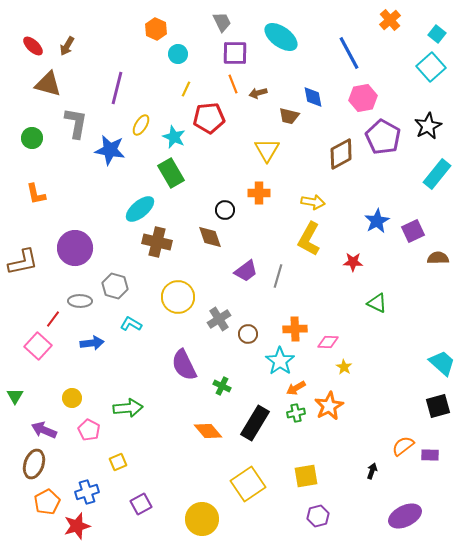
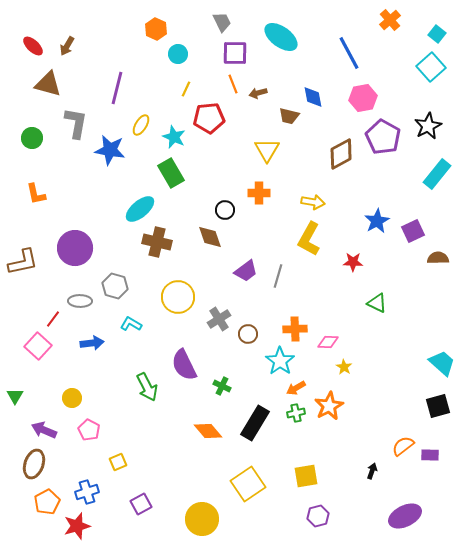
green arrow at (128, 408): moved 19 px right, 21 px up; rotated 68 degrees clockwise
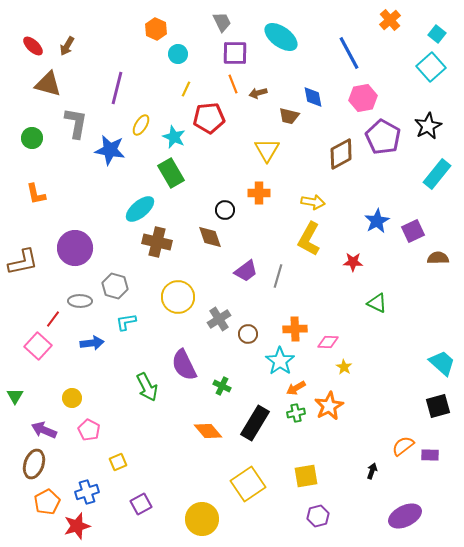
cyan L-shape at (131, 324): moved 5 px left, 2 px up; rotated 40 degrees counterclockwise
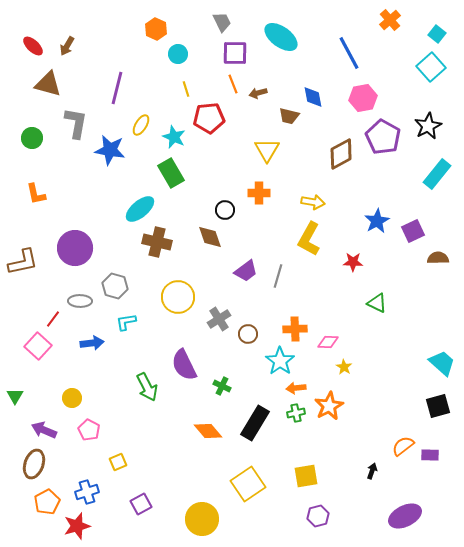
yellow line at (186, 89): rotated 42 degrees counterclockwise
orange arrow at (296, 388): rotated 24 degrees clockwise
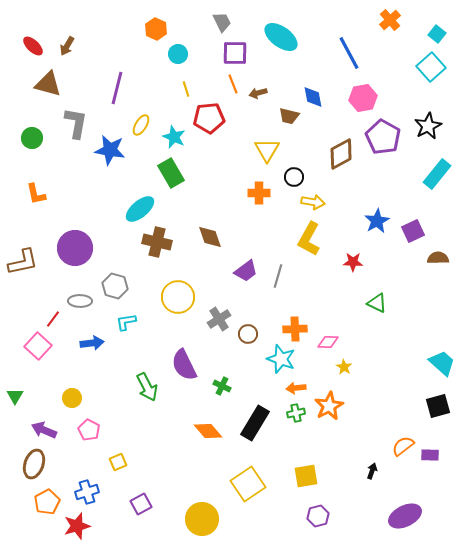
black circle at (225, 210): moved 69 px right, 33 px up
cyan star at (280, 361): moved 1 px right, 2 px up; rotated 16 degrees counterclockwise
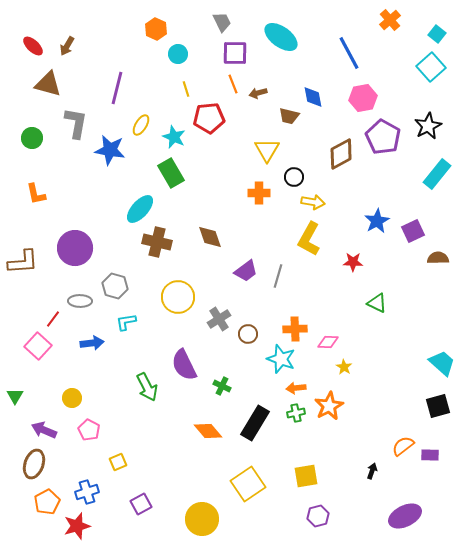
cyan ellipse at (140, 209): rotated 8 degrees counterclockwise
brown L-shape at (23, 262): rotated 8 degrees clockwise
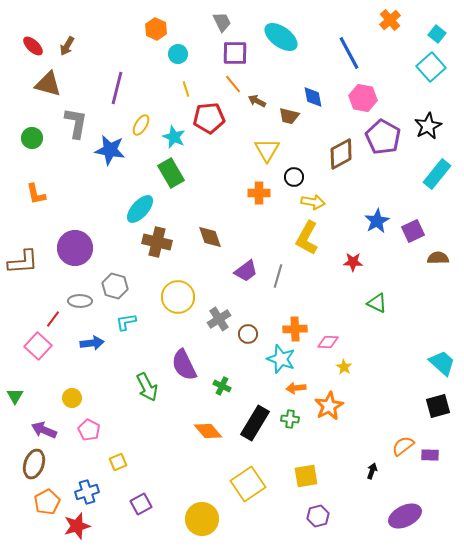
orange line at (233, 84): rotated 18 degrees counterclockwise
brown arrow at (258, 93): moved 1 px left, 8 px down; rotated 42 degrees clockwise
pink hexagon at (363, 98): rotated 20 degrees clockwise
yellow L-shape at (309, 239): moved 2 px left, 1 px up
green cross at (296, 413): moved 6 px left, 6 px down; rotated 18 degrees clockwise
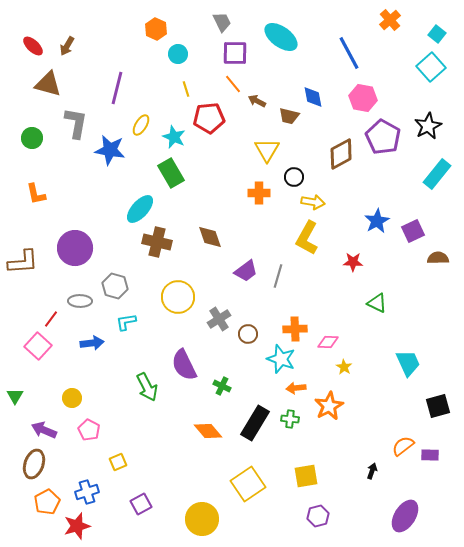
red line at (53, 319): moved 2 px left
cyan trapezoid at (442, 363): moved 34 px left; rotated 24 degrees clockwise
purple ellipse at (405, 516): rotated 32 degrees counterclockwise
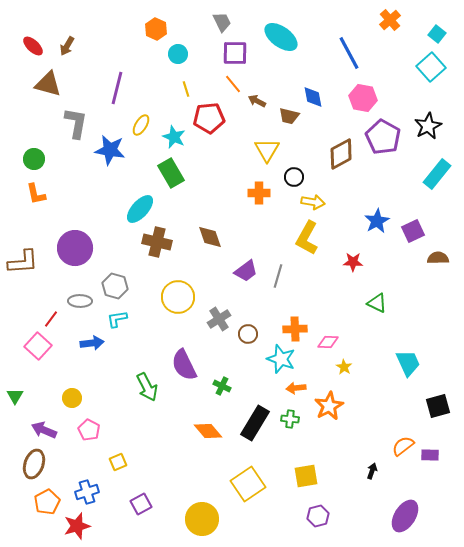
green circle at (32, 138): moved 2 px right, 21 px down
cyan L-shape at (126, 322): moved 9 px left, 3 px up
